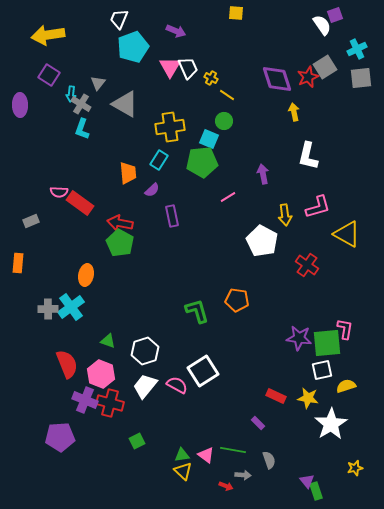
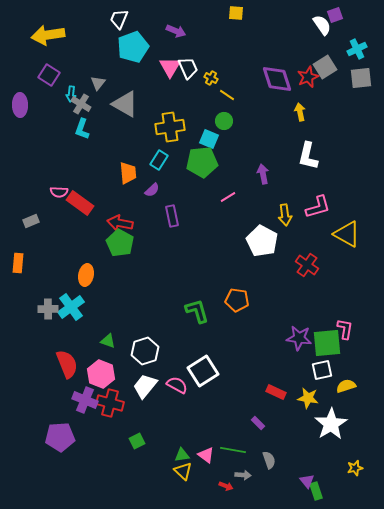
yellow arrow at (294, 112): moved 6 px right
red rectangle at (276, 396): moved 4 px up
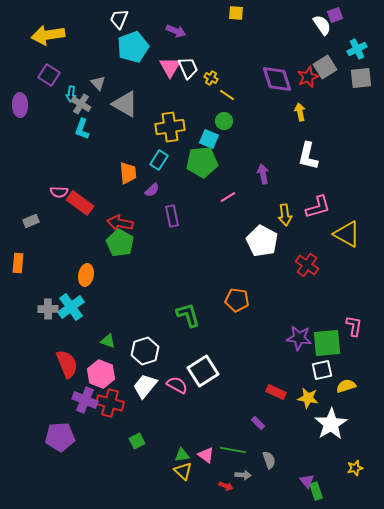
gray triangle at (98, 83): rotated 21 degrees counterclockwise
green L-shape at (197, 311): moved 9 px left, 4 px down
pink L-shape at (345, 329): moved 9 px right, 3 px up
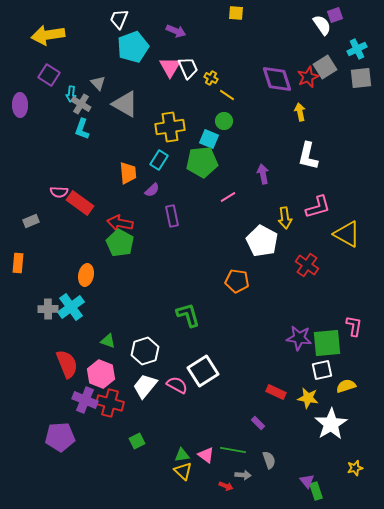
yellow arrow at (285, 215): moved 3 px down
orange pentagon at (237, 300): moved 19 px up
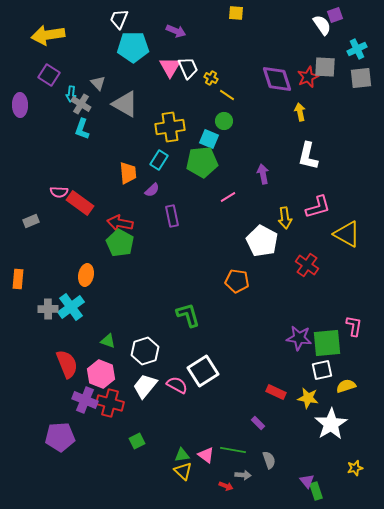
cyan pentagon at (133, 47): rotated 20 degrees clockwise
gray square at (325, 67): rotated 35 degrees clockwise
orange rectangle at (18, 263): moved 16 px down
